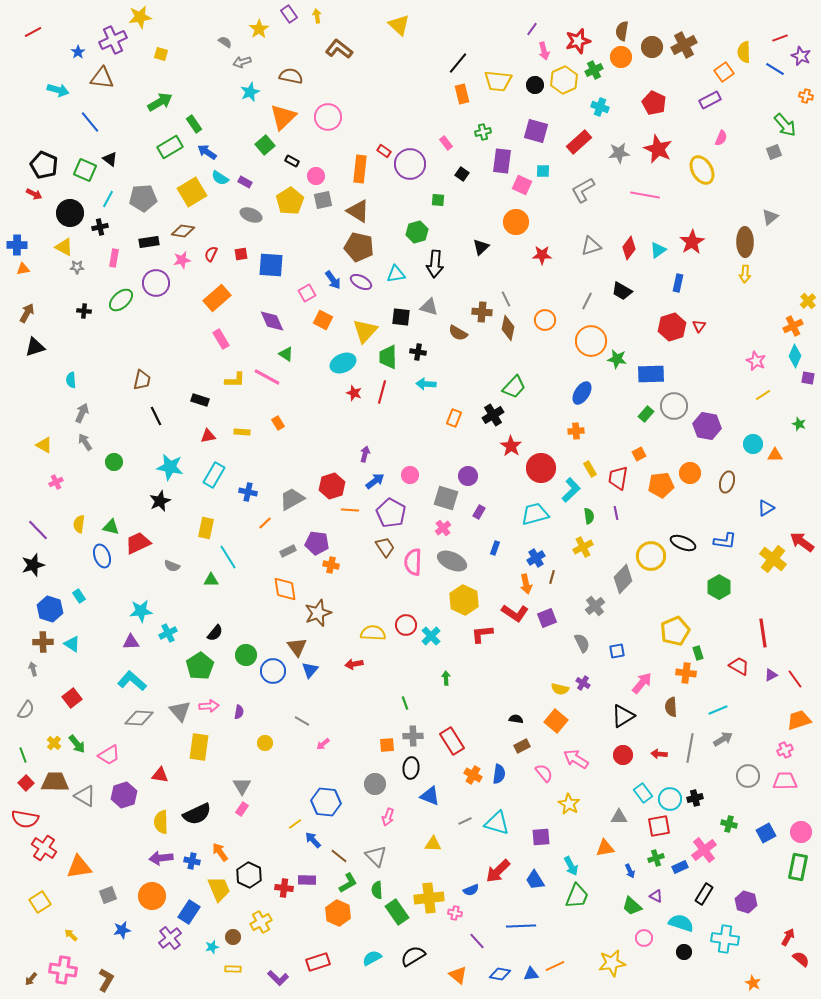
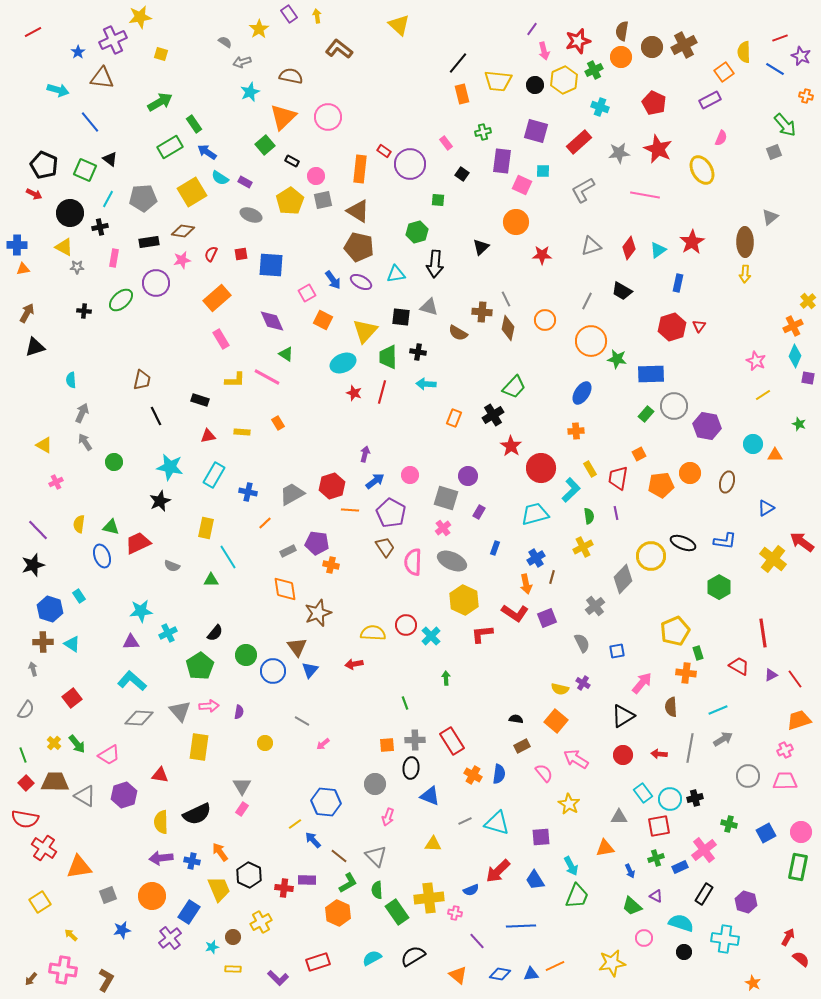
gray trapezoid at (292, 499): moved 5 px up
gray cross at (413, 736): moved 2 px right, 4 px down
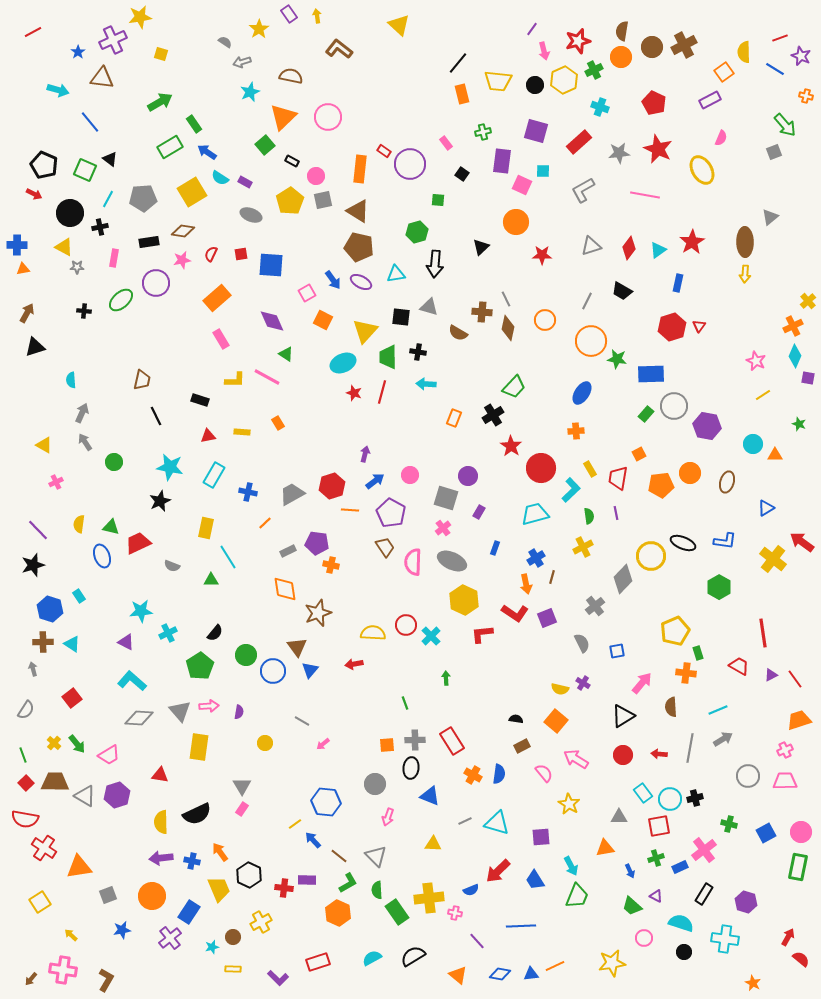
purple triangle at (131, 642): moved 5 px left; rotated 30 degrees clockwise
purple hexagon at (124, 795): moved 7 px left
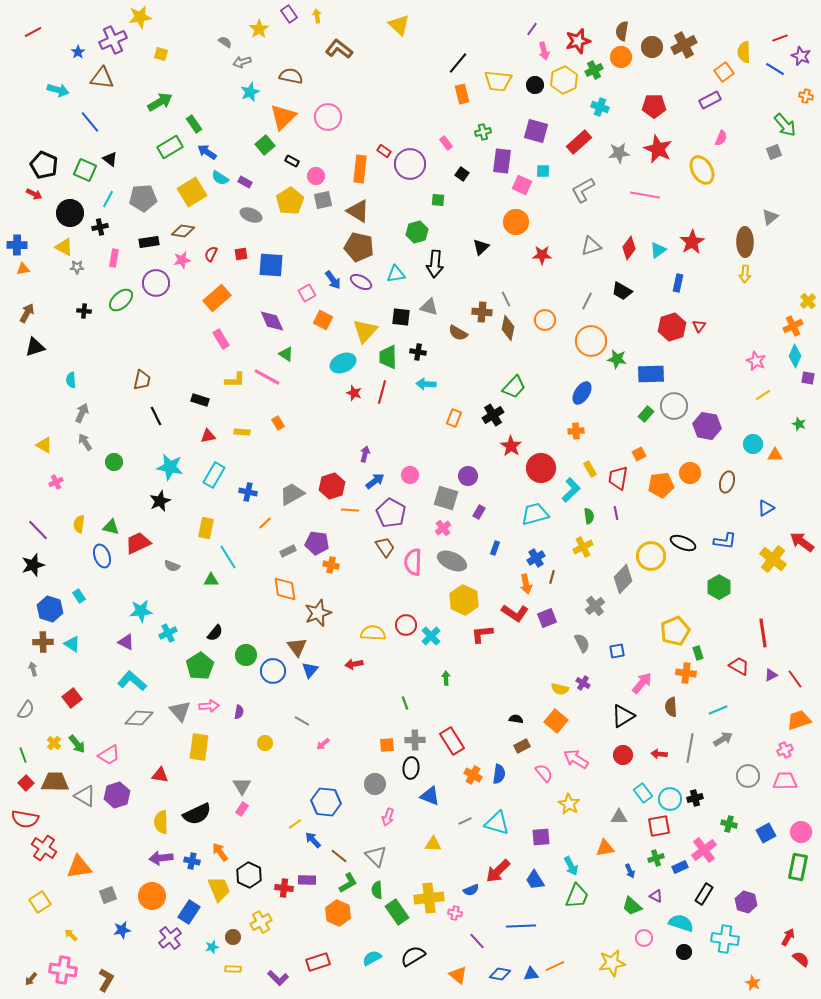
red pentagon at (654, 103): moved 3 px down; rotated 25 degrees counterclockwise
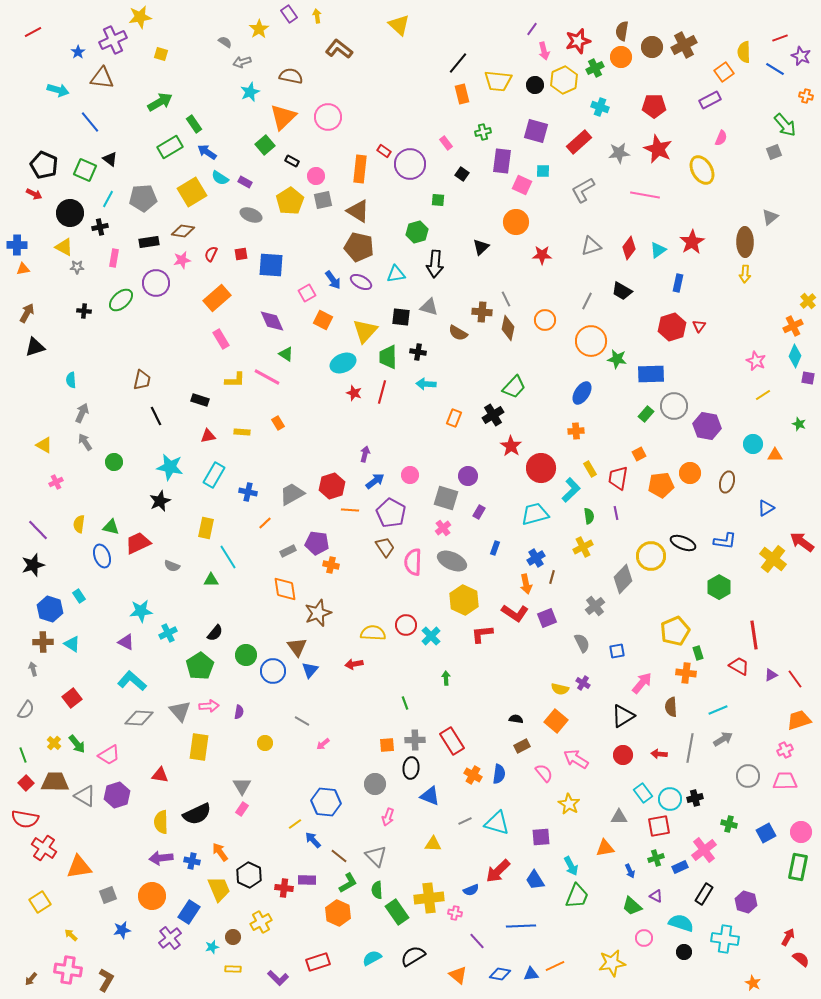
green cross at (594, 70): moved 1 px right, 2 px up
red line at (763, 633): moved 9 px left, 2 px down
pink cross at (63, 970): moved 5 px right
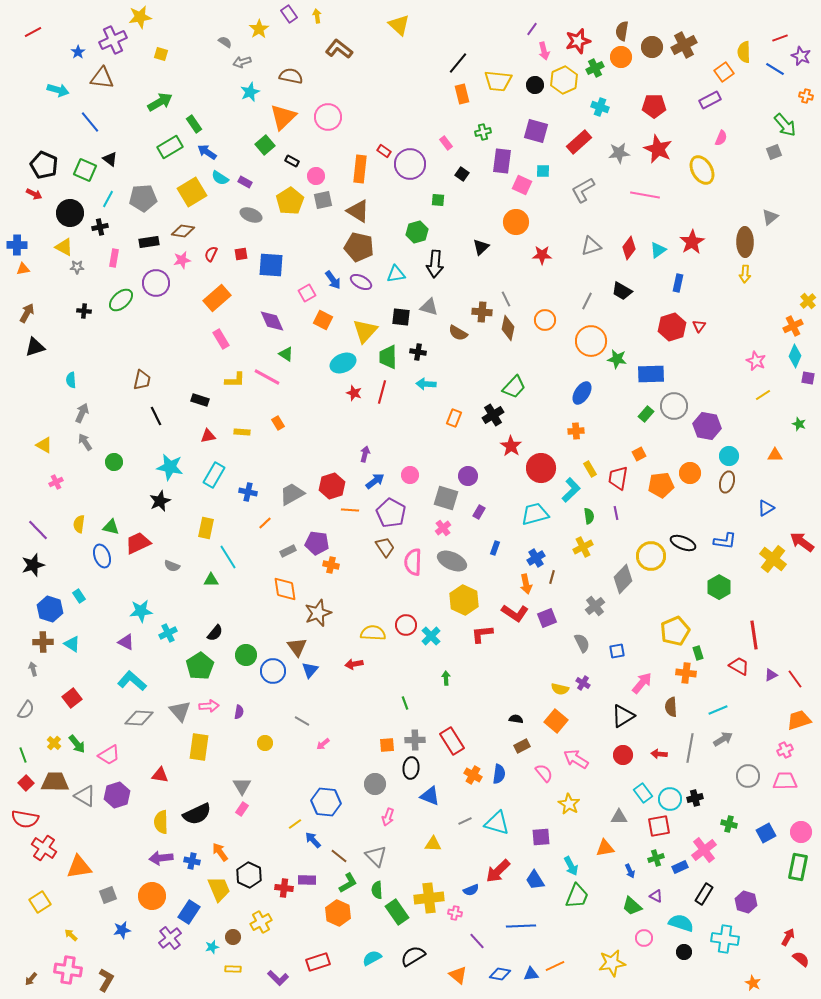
cyan circle at (753, 444): moved 24 px left, 12 px down
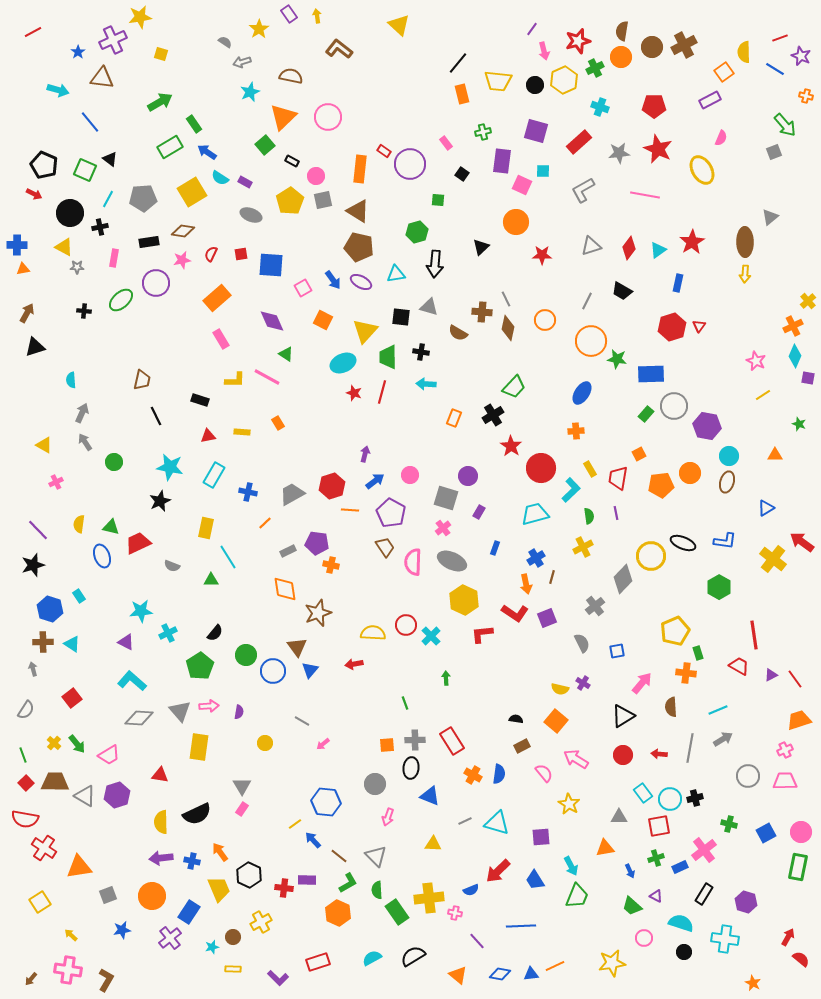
pink square at (307, 293): moved 4 px left, 5 px up
black cross at (418, 352): moved 3 px right
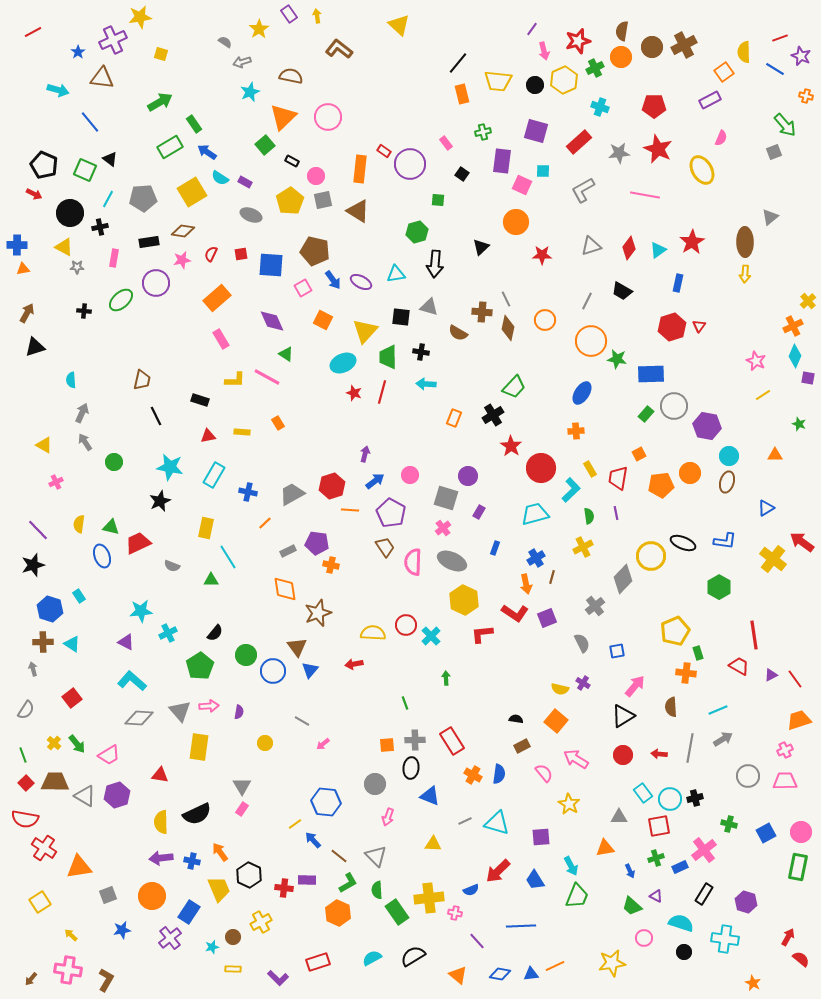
brown pentagon at (359, 247): moved 44 px left, 4 px down
pink arrow at (642, 683): moved 7 px left, 3 px down
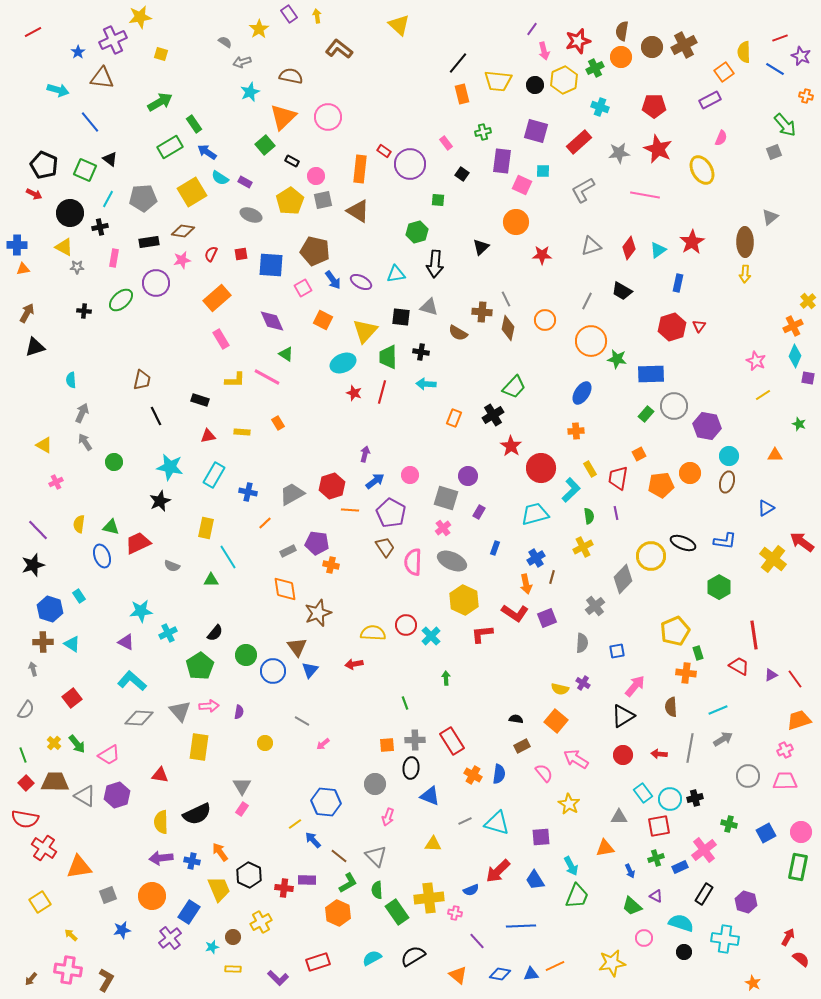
gray semicircle at (582, 643): rotated 30 degrees clockwise
